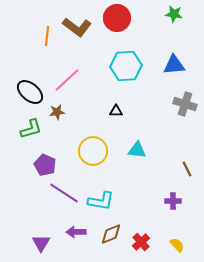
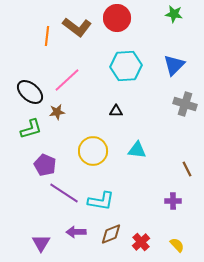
blue triangle: rotated 40 degrees counterclockwise
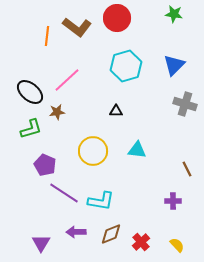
cyan hexagon: rotated 12 degrees counterclockwise
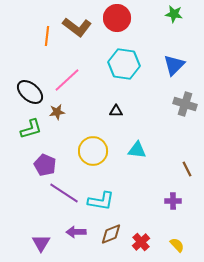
cyan hexagon: moved 2 px left, 2 px up; rotated 24 degrees clockwise
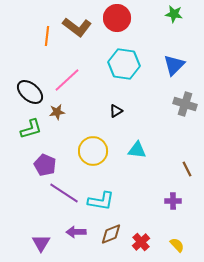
black triangle: rotated 32 degrees counterclockwise
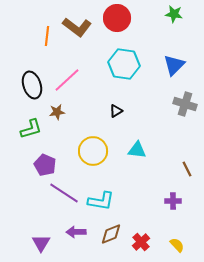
black ellipse: moved 2 px right, 7 px up; rotated 32 degrees clockwise
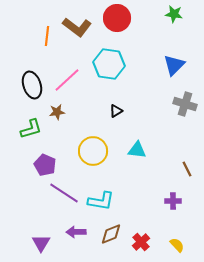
cyan hexagon: moved 15 px left
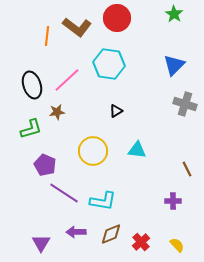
green star: rotated 24 degrees clockwise
cyan L-shape: moved 2 px right
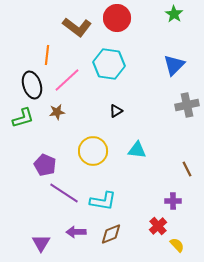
orange line: moved 19 px down
gray cross: moved 2 px right, 1 px down; rotated 30 degrees counterclockwise
green L-shape: moved 8 px left, 11 px up
red cross: moved 17 px right, 16 px up
